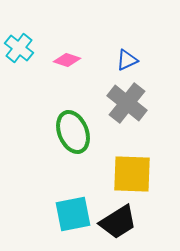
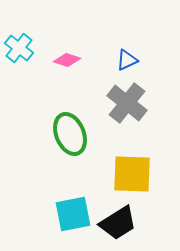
green ellipse: moved 3 px left, 2 px down
black trapezoid: moved 1 px down
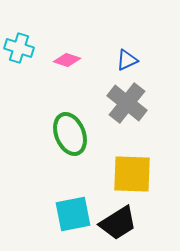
cyan cross: rotated 20 degrees counterclockwise
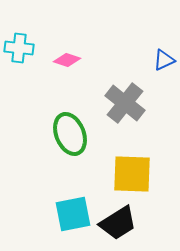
cyan cross: rotated 12 degrees counterclockwise
blue triangle: moved 37 px right
gray cross: moved 2 px left
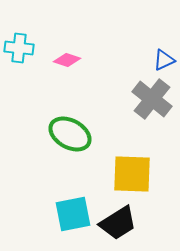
gray cross: moved 27 px right, 4 px up
green ellipse: rotated 39 degrees counterclockwise
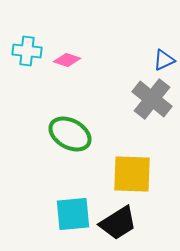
cyan cross: moved 8 px right, 3 px down
cyan square: rotated 6 degrees clockwise
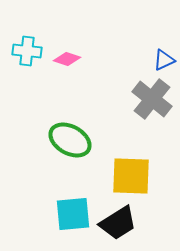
pink diamond: moved 1 px up
green ellipse: moved 6 px down
yellow square: moved 1 px left, 2 px down
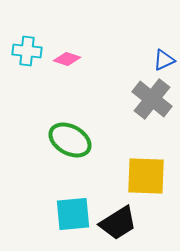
yellow square: moved 15 px right
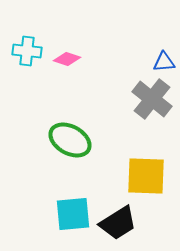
blue triangle: moved 2 px down; rotated 20 degrees clockwise
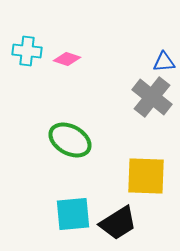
gray cross: moved 2 px up
